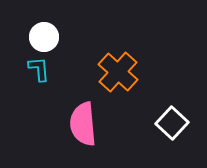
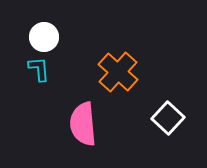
white square: moved 4 px left, 5 px up
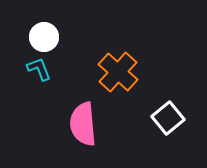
cyan L-shape: rotated 16 degrees counterclockwise
white square: rotated 8 degrees clockwise
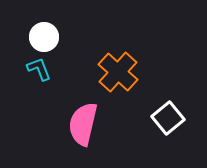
pink semicircle: rotated 18 degrees clockwise
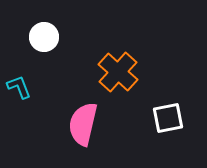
cyan L-shape: moved 20 px left, 18 px down
white square: rotated 28 degrees clockwise
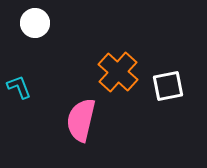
white circle: moved 9 px left, 14 px up
white square: moved 32 px up
pink semicircle: moved 2 px left, 4 px up
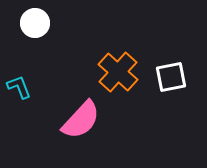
white square: moved 3 px right, 9 px up
pink semicircle: rotated 150 degrees counterclockwise
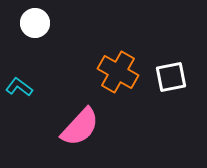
orange cross: rotated 12 degrees counterclockwise
cyan L-shape: rotated 32 degrees counterclockwise
pink semicircle: moved 1 px left, 7 px down
